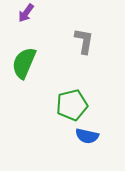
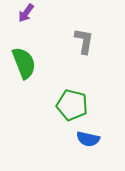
green semicircle: rotated 136 degrees clockwise
green pentagon: rotated 28 degrees clockwise
blue semicircle: moved 1 px right, 3 px down
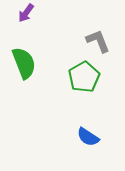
gray L-shape: moved 14 px right; rotated 32 degrees counterclockwise
green pentagon: moved 12 px right, 28 px up; rotated 28 degrees clockwise
blue semicircle: moved 2 px up; rotated 20 degrees clockwise
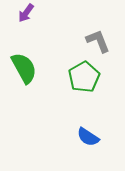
green semicircle: moved 5 px down; rotated 8 degrees counterclockwise
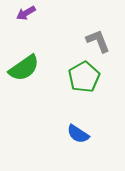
purple arrow: rotated 24 degrees clockwise
green semicircle: rotated 84 degrees clockwise
blue semicircle: moved 10 px left, 3 px up
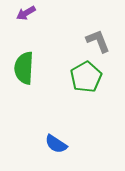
green semicircle: rotated 128 degrees clockwise
green pentagon: moved 2 px right
blue semicircle: moved 22 px left, 10 px down
